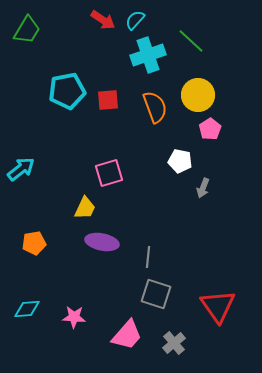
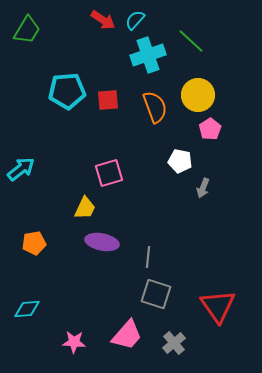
cyan pentagon: rotated 6 degrees clockwise
pink star: moved 25 px down
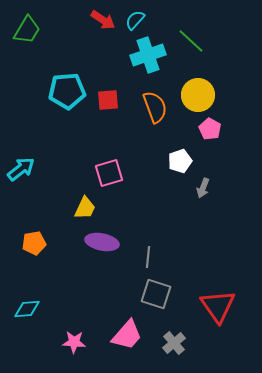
pink pentagon: rotated 10 degrees counterclockwise
white pentagon: rotated 30 degrees counterclockwise
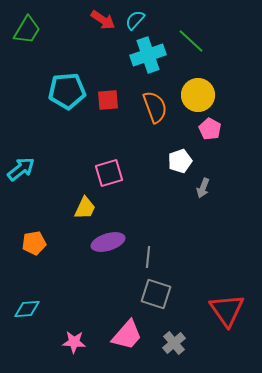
purple ellipse: moved 6 px right; rotated 28 degrees counterclockwise
red triangle: moved 9 px right, 4 px down
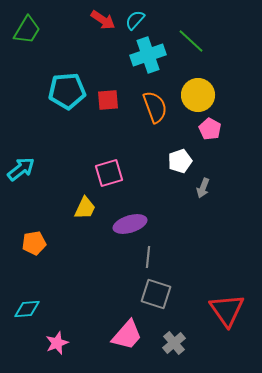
purple ellipse: moved 22 px right, 18 px up
pink star: moved 17 px left, 1 px down; rotated 25 degrees counterclockwise
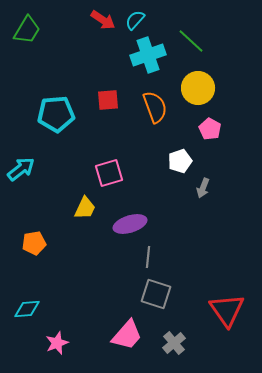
cyan pentagon: moved 11 px left, 23 px down
yellow circle: moved 7 px up
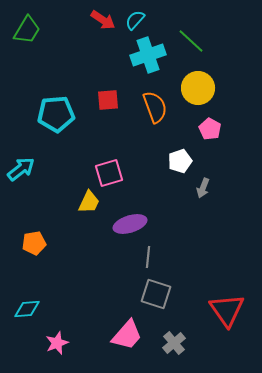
yellow trapezoid: moved 4 px right, 6 px up
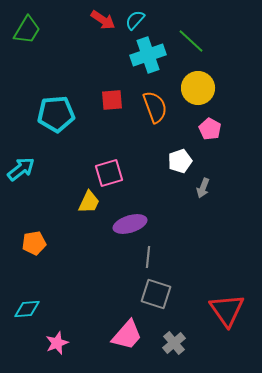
red square: moved 4 px right
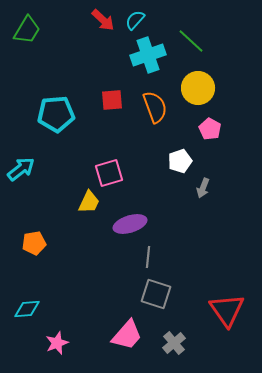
red arrow: rotated 10 degrees clockwise
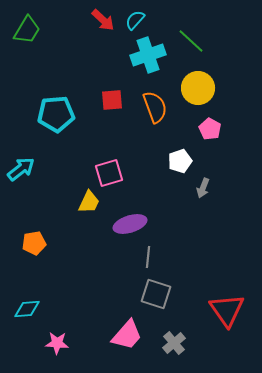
pink star: rotated 25 degrees clockwise
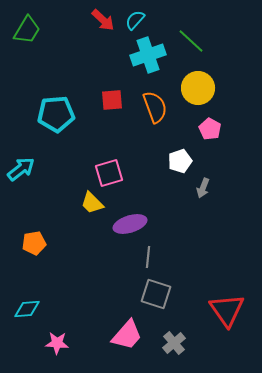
yellow trapezoid: moved 3 px right, 1 px down; rotated 110 degrees clockwise
